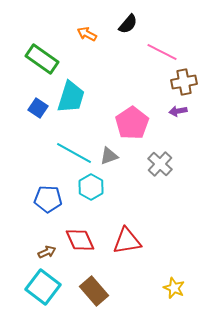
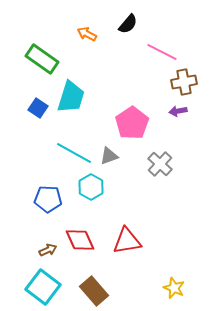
brown arrow: moved 1 px right, 2 px up
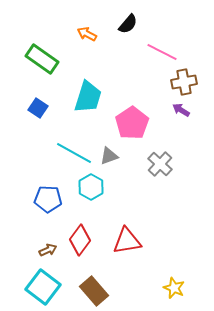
cyan trapezoid: moved 17 px right
purple arrow: moved 3 px right, 1 px up; rotated 42 degrees clockwise
red diamond: rotated 60 degrees clockwise
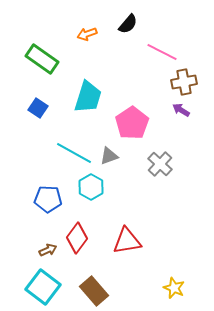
orange arrow: rotated 48 degrees counterclockwise
red diamond: moved 3 px left, 2 px up
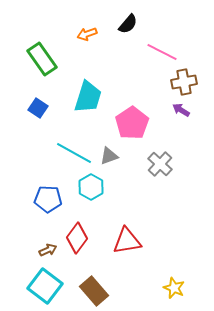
green rectangle: rotated 20 degrees clockwise
cyan square: moved 2 px right, 1 px up
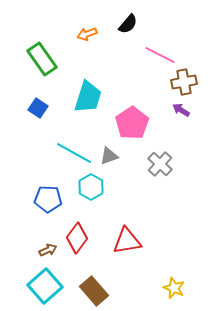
pink line: moved 2 px left, 3 px down
cyan square: rotated 12 degrees clockwise
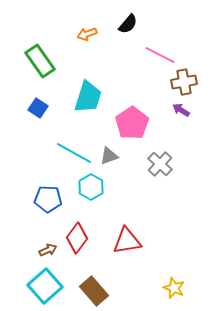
green rectangle: moved 2 px left, 2 px down
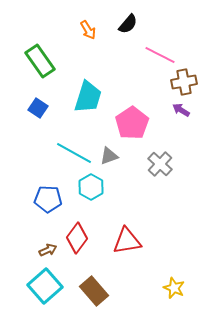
orange arrow: moved 1 px right, 4 px up; rotated 102 degrees counterclockwise
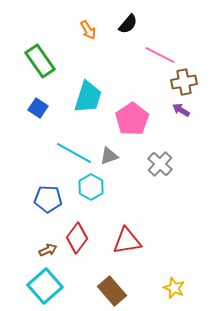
pink pentagon: moved 4 px up
brown rectangle: moved 18 px right
